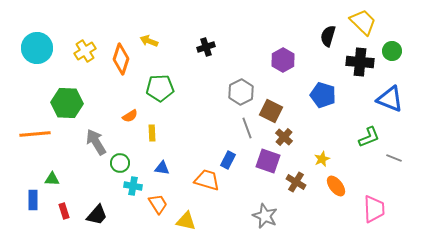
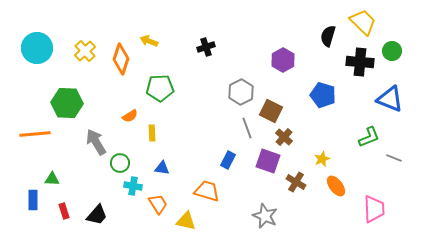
yellow cross at (85, 51): rotated 10 degrees counterclockwise
orange trapezoid at (207, 180): moved 11 px down
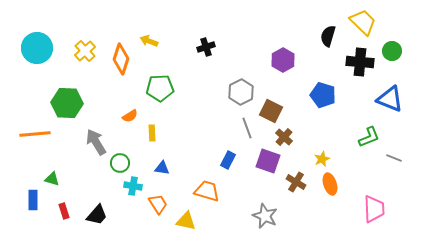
green triangle at (52, 179): rotated 14 degrees clockwise
orange ellipse at (336, 186): moved 6 px left, 2 px up; rotated 20 degrees clockwise
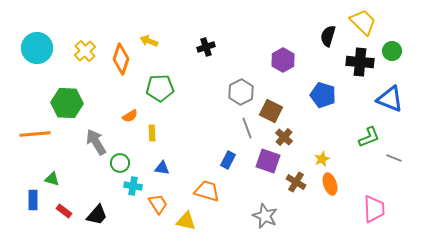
red rectangle at (64, 211): rotated 35 degrees counterclockwise
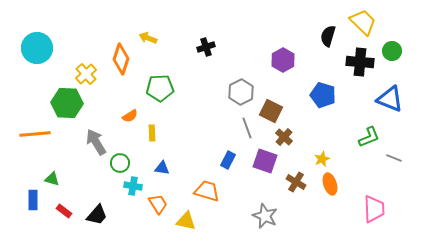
yellow arrow at (149, 41): moved 1 px left, 3 px up
yellow cross at (85, 51): moved 1 px right, 23 px down
purple square at (268, 161): moved 3 px left
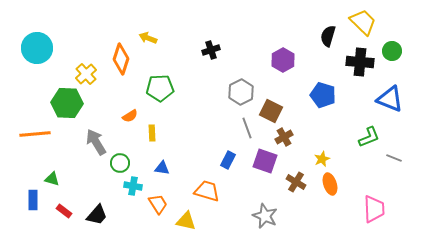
black cross at (206, 47): moved 5 px right, 3 px down
brown cross at (284, 137): rotated 18 degrees clockwise
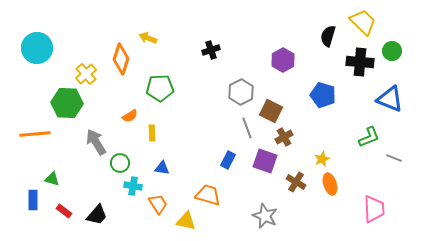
orange trapezoid at (207, 191): moved 1 px right, 4 px down
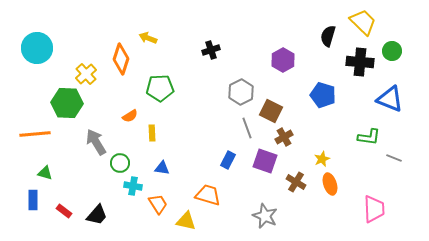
green L-shape at (369, 137): rotated 30 degrees clockwise
green triangle at (52, 179): moved 7 px left, 6 px up
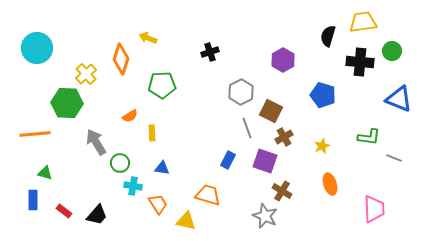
yellow trapezoid at (363, 22): rotated 52 degrees counterclockwise
black cross at (211, 50): moved 1 px left, 2 px down
green pentagon at (160, 88): moved 2 px right, 3 px up
blue triangle at (390, 99): moved 9 px right
yellow star at (322, 159): moved 13 px up
brown cross at (296, 182): moved 14 px left, 9 px down
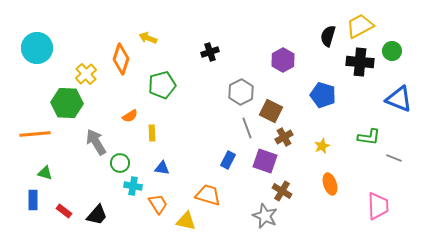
yellow trapezoid at (363, 22): moved 3 px left, 4 px down; rotated 20 degrees counterclockwise
green pentagon at (162, 85): rotated 12 degrees counterclockwise
pink trapezoid at (374, 209): moved 4 px right, 3 px up
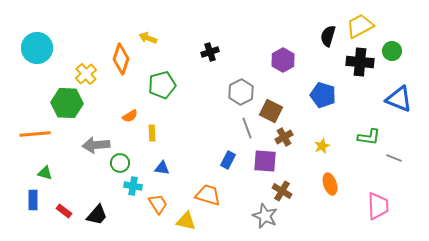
gray arrow at (96, 142): moved 3 px down; rotated 64 degrees counterclockwise
purple square at (265, 161): rotated 15 degrees counterclockwise
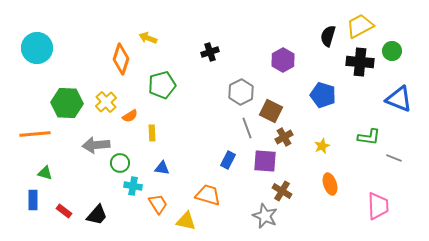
yellow cross at (86, 74): moved 20 px right, 28 px down
